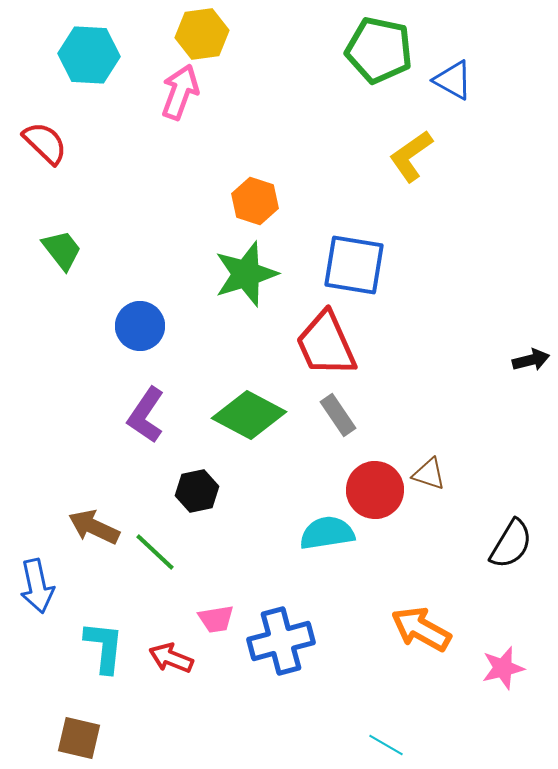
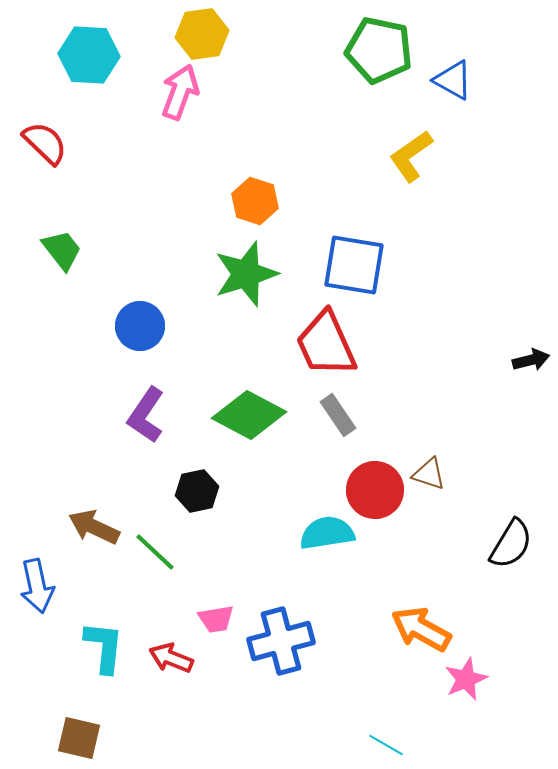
pink star: moved 37 px left, 11 px down; rotated 9 degrees counterclockwise
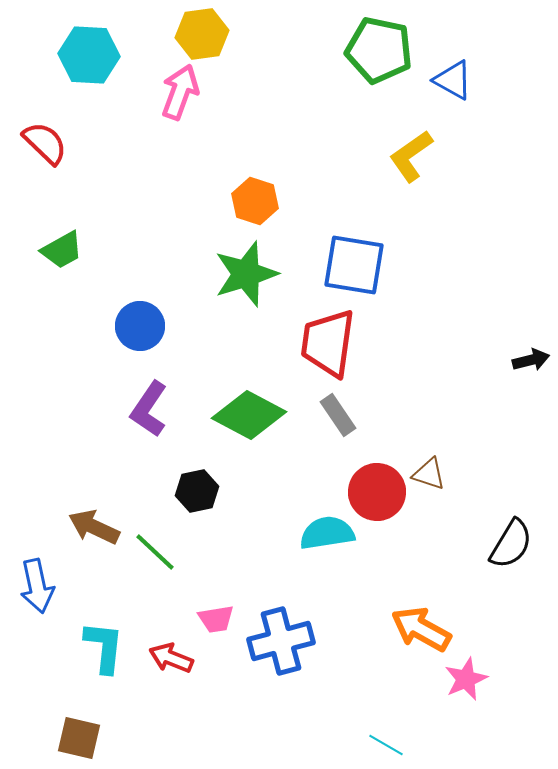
green trapezoid: rotated 99 degrees clockwise
red trapezoid: moved 2 px right, 1 px up; rotated 32 degrees clockwise
purple L-shape: moved 3 px right, 6 px up
red circle: moved 2 px right, 2 px down
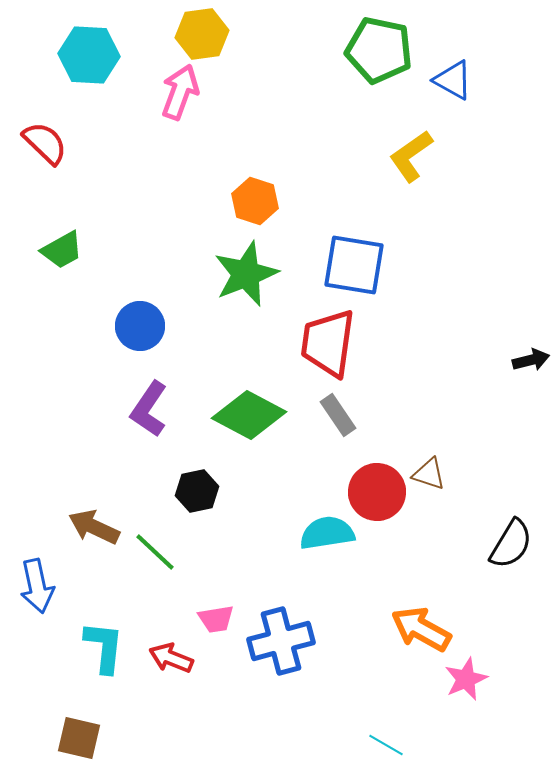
green star: rotated 4 degrees counterclockwise
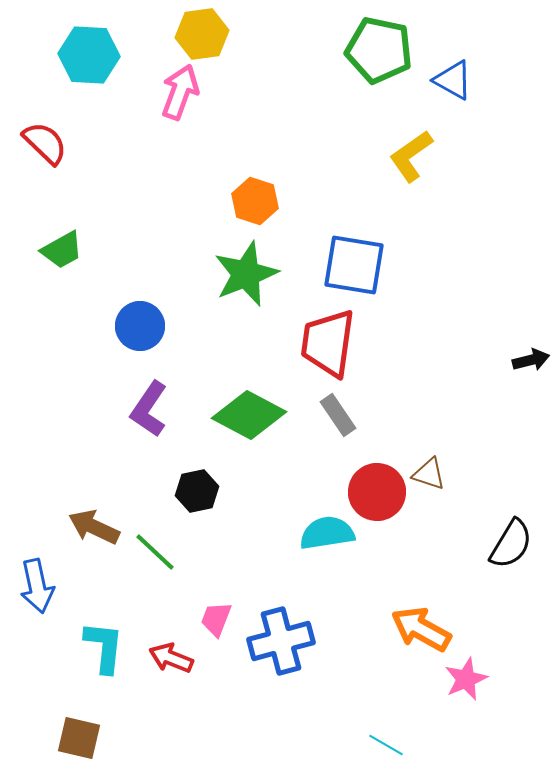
pink trapezoid: rotated 120 degrees clockwise
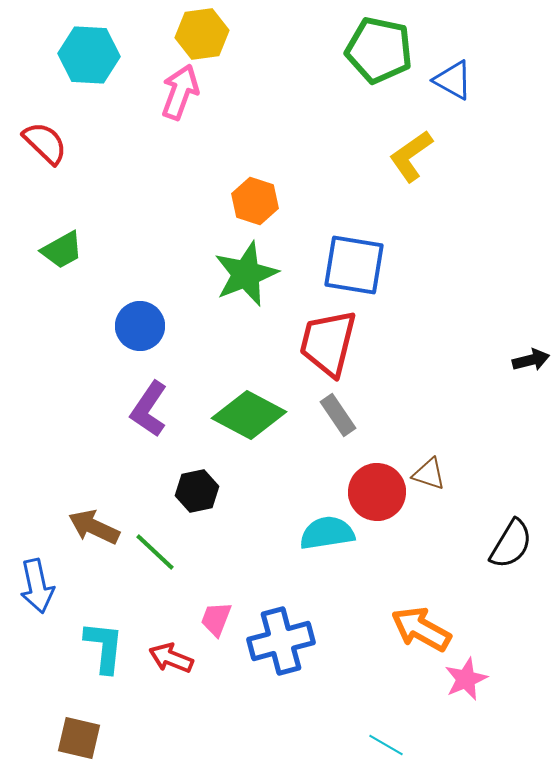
red trapezoid: rotated 6 degrees clockwise
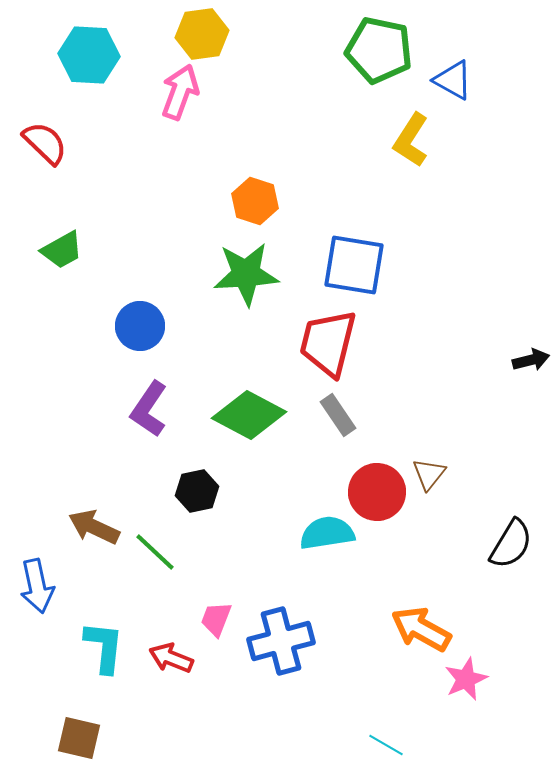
yellow L-shape: moved 16 px up; rotated 22 degrees counterclockwise
green star: rotated 18 degrees clockwise
brown triangle: rotated 51 degrees clockwise
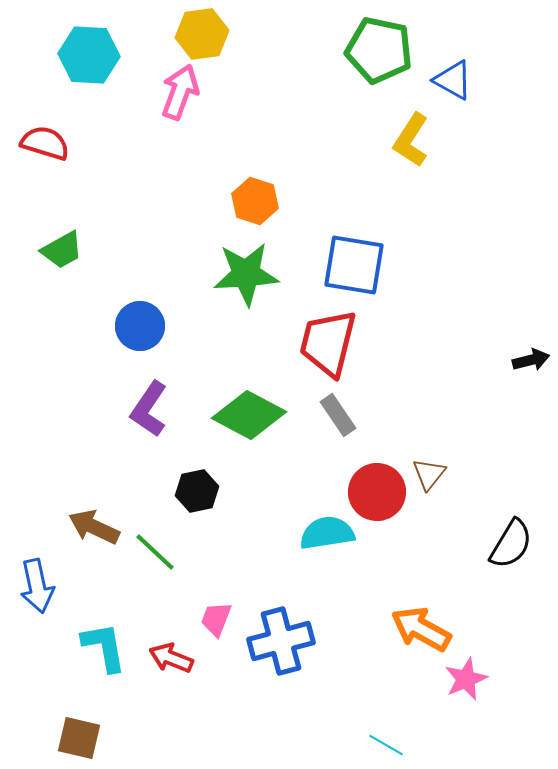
red semicircle: rotated 27 degrees counterclockwise
cyan L-shape: rotated 16 degrees counterclockwise
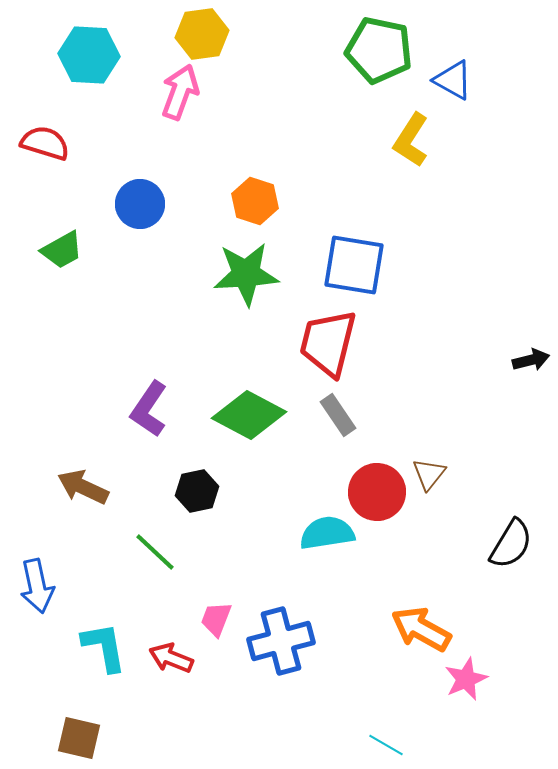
blue circle: moved 122 px up
brown arrow: moved 11 px left, 40 px up
